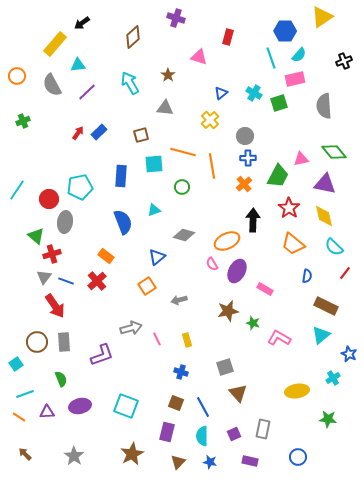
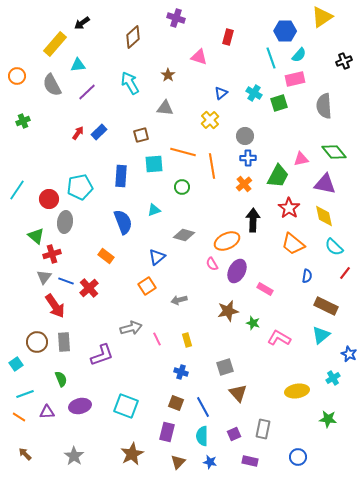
red cross at (97, 281): moved 8 px left, 7 px down
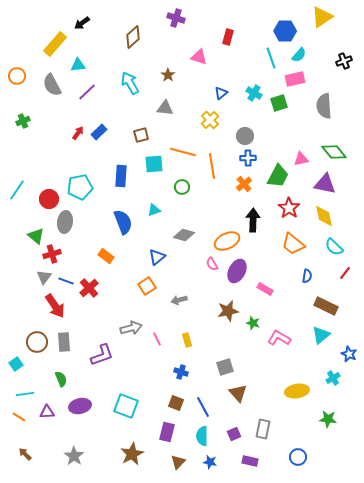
cyan line at (25, 394): rotated 12 degrees clockwise
